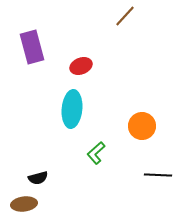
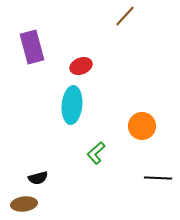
cyan ellipse: moved 4 px up
black line: moved 3 px down
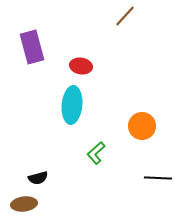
red ellipse: rotated 30 degrees clockwise
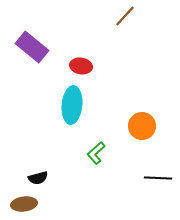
purple rectangle: rotated 36 degrees counterclockwise
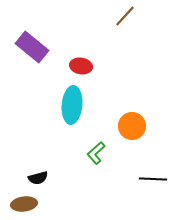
orange circle: moved 10 px left
black line: moved 5 px left, 1 px down
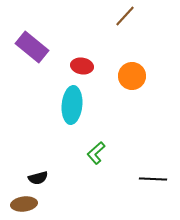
red ellipse: moved 1 px right
orange circle: moved 50 px up
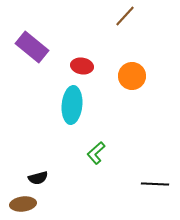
black line: moved 2 px right, 5 px down
brown ellipse: moved 1 px left
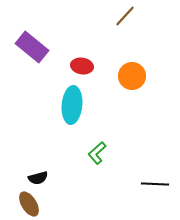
green L-shape: moved 1 px right
brown ellipse: moved 6 px right; rotated 65 degrees clockwise
